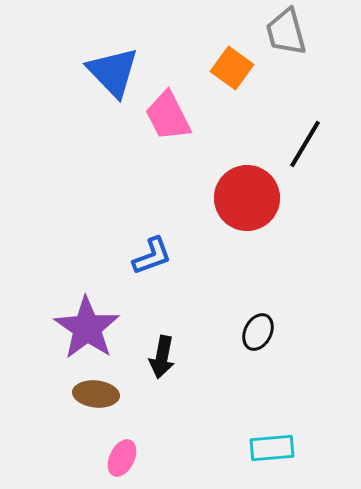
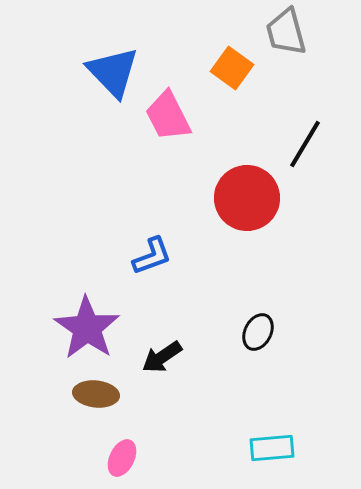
black arrow: rotated 45 degrees clockwise
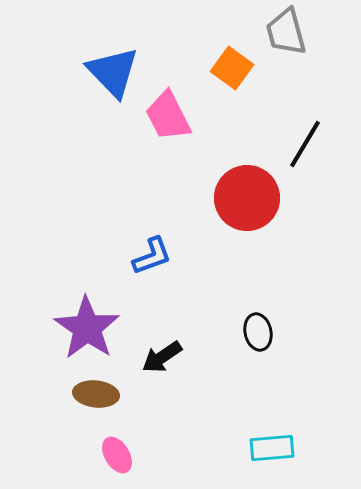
black ellipse: rotated 39 degrees counterclockwise
pink ellipse: moved 5 px left, 3 px up; rotated 57 degrees counterclockwise
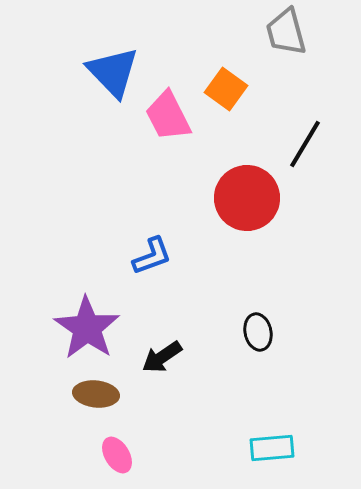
orange square: moved 6 px left, 21 px down
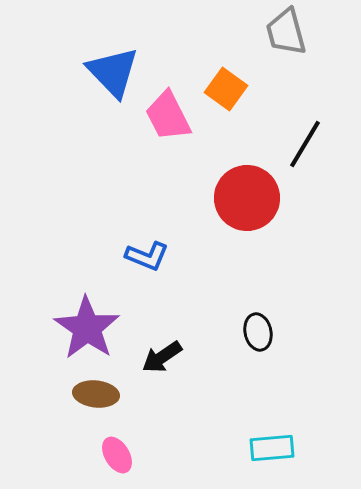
blue L-shape: moved 5 px left; rotated 42 degrees clockwise
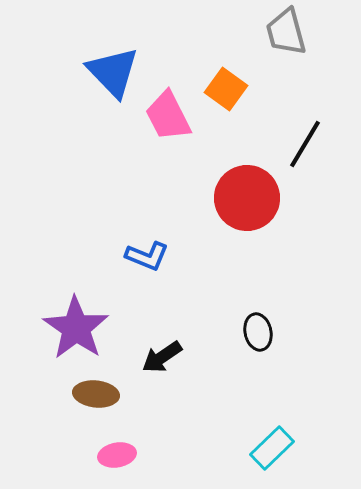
purple star: moved 11 px left
cyan rectangle: rotated 39 degrees counterclockwise
pink ellipse: rotated 69 degrees counterclockwise
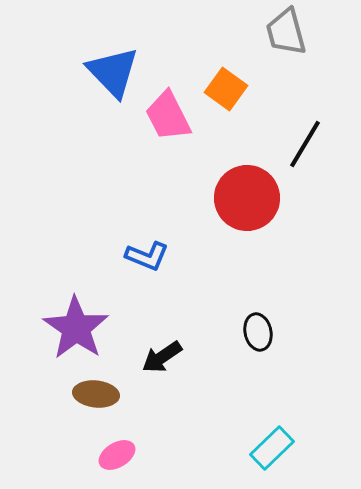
pink ellipse: rotated 21 degrees counterclockwise
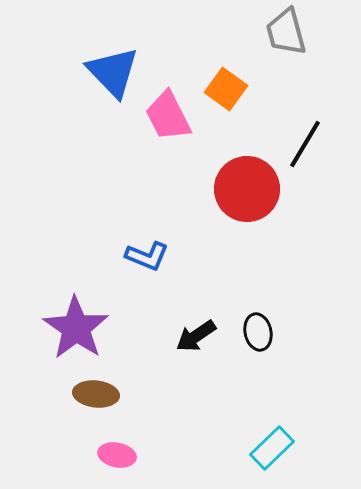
red circle: moved 9 px up
black arrow: moved 34 px right, 21 px up
pink ellipse: rotated 42 degrees clockwise
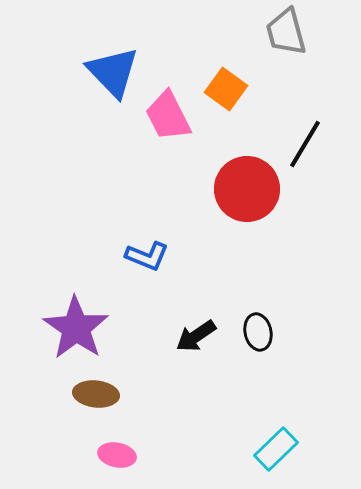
cyan rectangle: moved 4 px right, 1 px down
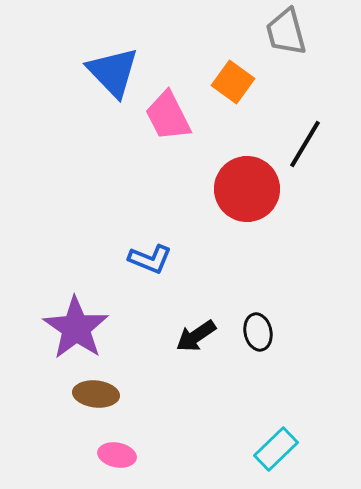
orange square: moved 7 px right, 7 px up
blue L-shape: moved 3 px right, 3 px down
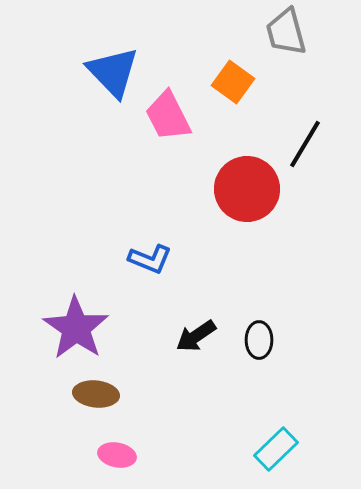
black ellipse: moved 1 px right, 8 px down; rotated 12 degrees clockwise
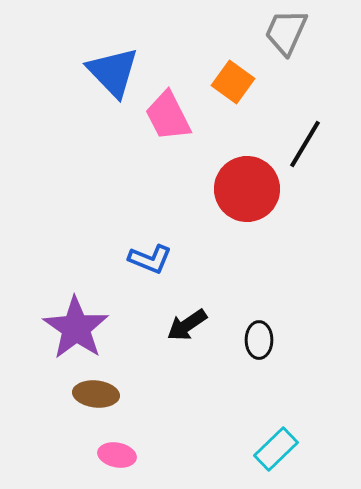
gray trapezoid: rotated 39 degrees clockwise
black arrow: moved 9 px left, 11 px up
